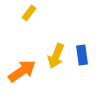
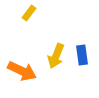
orange arrow: rotated 60 degrees clockwise
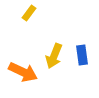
yellow arrow: moved 2 px left
orange arrow: moved 1 px right, 1 px down
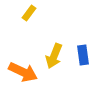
blue rectangle: moved 1 px right
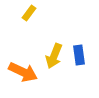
blue rectangle: moved 4 px left
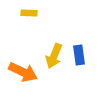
yellow rectangle: rotated 56 degrees clockwise
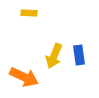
orange arrow: moved 1 px right, 5 px down
